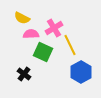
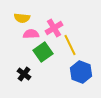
yellow semicircle: rotated 21 degrees counterclockwise
green square: rotated 30 degrees clockwise
blue hexagon: rotated 10 degrees counterclockwise
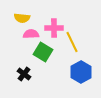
pink cross: rotated 30 degrees clockwise
yellow line: moved 2 px right, 3 px up
green square: rotated 24 degrees counterclockwise
blue hexagon: rotated 10 degrees clockwise
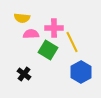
green square: moved 5 px right, 2 px up
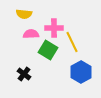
yellow semicircle: moved 2 px right, 4 px up
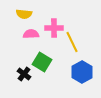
green square: moved 6 px left, 12 px down
blue hexagon: moved 1 px right
